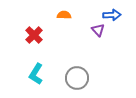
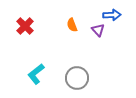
orange semicircle: moved 8 px right, 10 px down; rotated 112 degrees counterclockwise
red cross: moved 9 px left, 9 px up
cyan L-shape: rotated 20 degrees clockwise
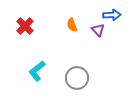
cyan L-shape: moved 1 px right, 3 px up
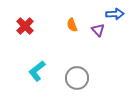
blue arrow: moved 3 px right, 1 px up
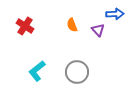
red cross: rotated 12 degrees counterclockwise
gray circle: moved 6 px up
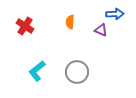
orange semicircle: moved 2 px left, 3 px up; rotated 24 degrees clockwise
purple triangle: moved 3 px right; rotated 24 degrees counterclockwise
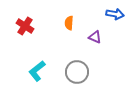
blue arrow: rotated 12 degrees clockwise
orange semicircle: moved 1 px left, 1 px down
purple triangle: moved 6 px left, 7 px down
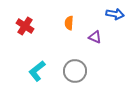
gray circle: moved 2 px left, 1 px up
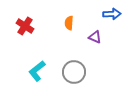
blue arrow: moved 3 px left; rotated 12 degrees counterclockwise
gray circle: moved 1 px left, 1 px down
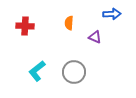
red cross: rotated 30 degrees counterclockwise
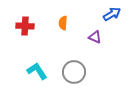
blue arrow: rotated 30 degrees counterclockwise
orange semicircle: moved 6 px left
cyan L-shape: rotated 95 degrees clockwise
